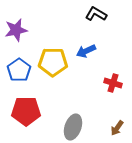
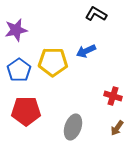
red cross: moved 13 px down
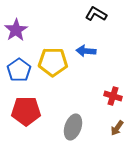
purple star: rotated 20 degrees counterclockwise
blue arrow: rotated 30 degrees clockwise
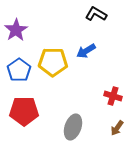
blue arrow: rotated 36 degrees counterclockwise
red pentagon: moved 2 px left
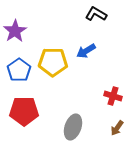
purple star: moved 1 px left, 1 px down
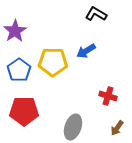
red cross: moved 5 px left
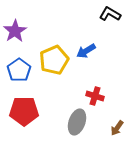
black L-shape: moved 14 px right
yellow pentagon: moved 1 px right, 2 px up; rotated 24 degrees counterclockwise
red cross: moved 13 px left
gray ellipse: moved 4 px right, 5 px up
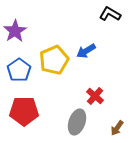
red cross: rotated 24 degrees clockwise
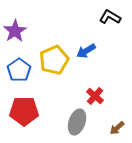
black L-shape: moved 3 px down
brown arrow: rotated 14 degrees clockwise
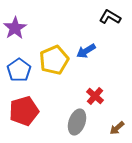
purple star: moved 3 px up
red pentagon: rotated 16 degrees counterclockwise
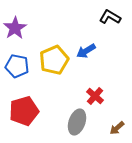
blue pentagon: moved 2 px left, 4 px up; rotated 25 degrees counterclockwise
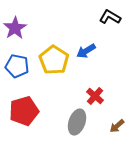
yellow pentagon: rotated 16 degrees counterclockwise
brown arrow: moved 2 px up
